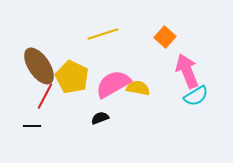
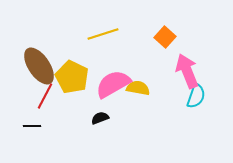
cyan semicircle: rotated 40 degrees counterclockwise
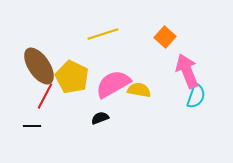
yellow semicircle: moved 1 px right, 2 px down
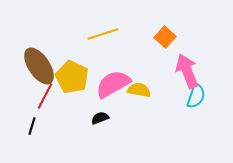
black line: rotated 72 degrees counterclockwise
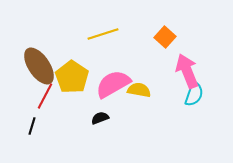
yellow pentagon: rotated 8 degrees clockwise
cyan semicircle: moved 2 px left, 2 px up
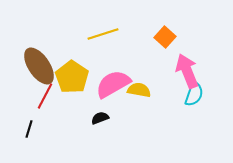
black line: moved 3 px left, 3 px down
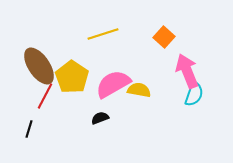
orange square: moved 1 px left
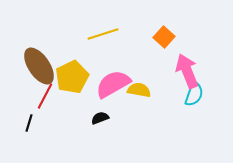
yellow pentagon: rotated 12 degrees clockwise
black line: moved 6 px up
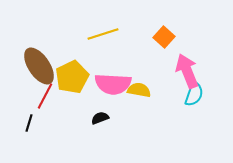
pink semicircle: rotated 147 degrees counterclockwise
